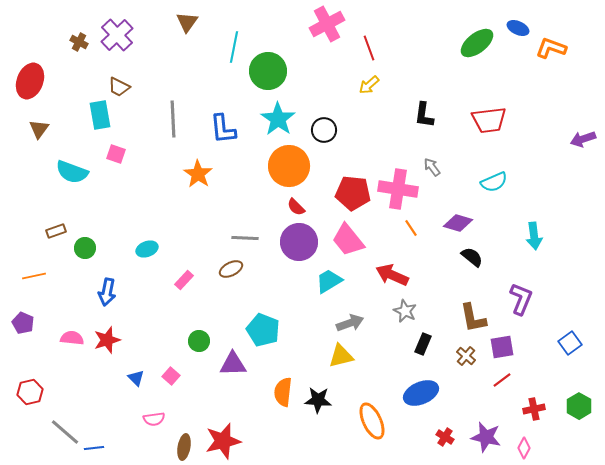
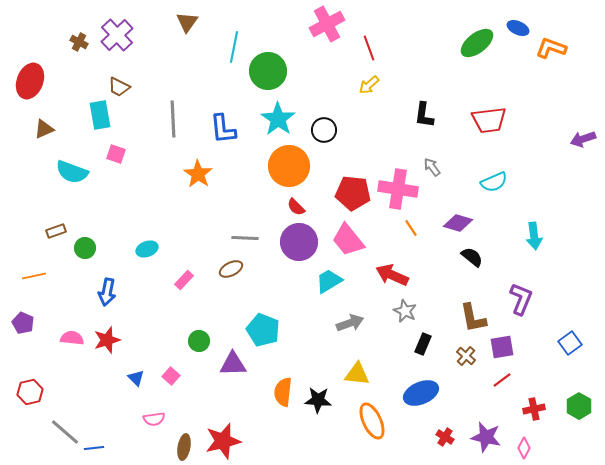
brown triangle at (39, 129): moved 5 px right; rotated 30 degrees clockwise
yellow triangle at (341, 356): moved 16 px right, 18 px down; rotated 20 degrees clockwise
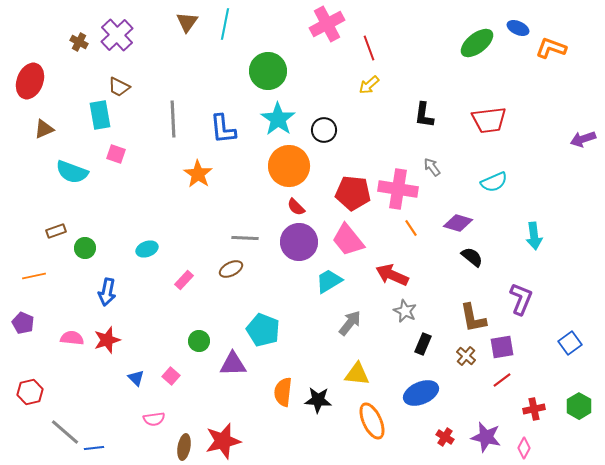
cyan line at (234, 47): moved 9 px left, 23 px up
gray arrow at (350, 323): rotated 32 degrees counterclockwise
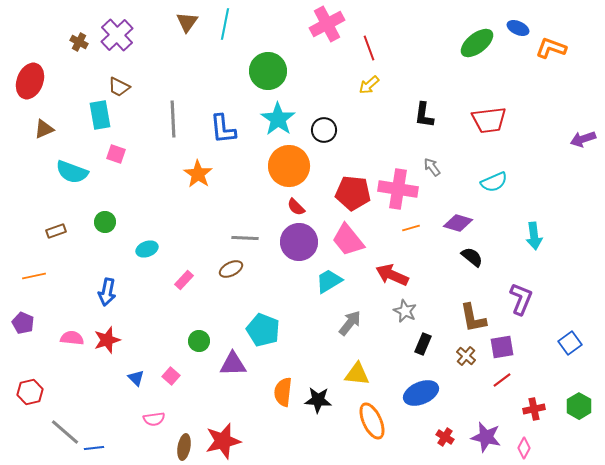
orange line at (411, 228): rotated 72 degrees counterclockwise
green circle at (85, 248): moved 20 px right, 26 px up
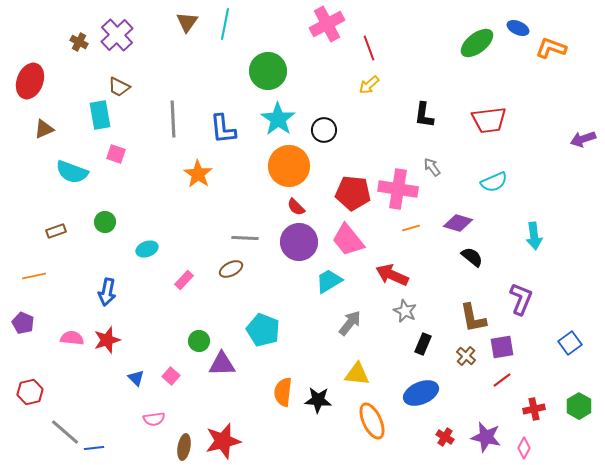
purple triangle at (233, 364): moved 11 px left
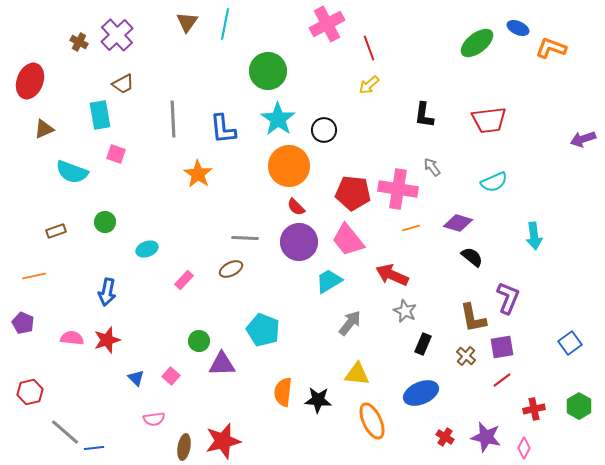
brown trapezoid at (119, 87): moved 4 px right, 3 px up; rotated 55 degrees counterclockwise
purple L-shape at (521, 299): moved 13 px left, 1 px up
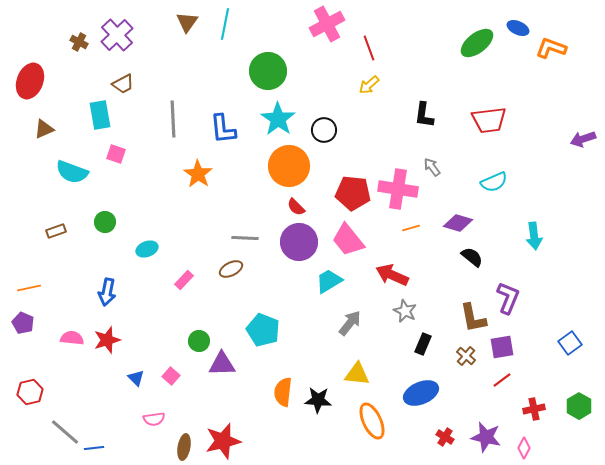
orange line at (34, 276): moved 5 px left, 12 px down
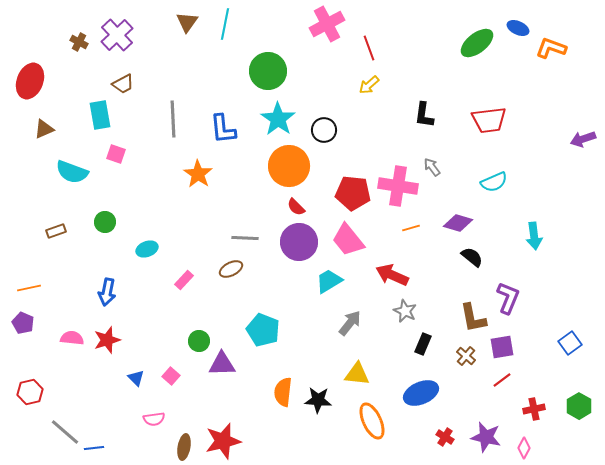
pink cross at (398, 189): moved 3 px up
